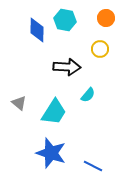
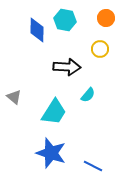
gray triangle: moved 5 px left, 6 px up
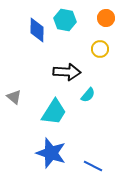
black arrow: moved 5 px down
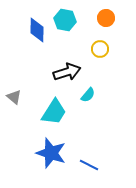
black arrow: rotated 20 degrees counterclockwise
blue line: moved 4 px left, 1 px up
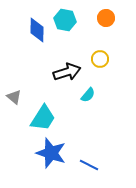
yellow circle: moved 10 px down
cyan trapezoid: moved 11 px left, 6 px down
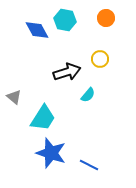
blue diamond: rotated 30 degrees counterclockwise
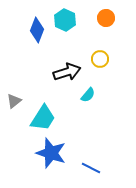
cyan hexagon: rotated 15 degrees clockwise
blue diamond: rotated 50 degrees clockwise
gray triangle: moved 4 px down; rotated 42 degrees clockwise
blue line: moved 2 px right, 3 px down
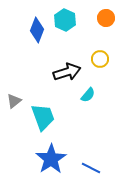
cyan trapezoid: moved 1 px up; rotated 52 degrees counterclockwise
blue star: moved 6 px down; rotated 20 degrees clockwise
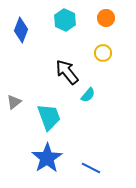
blue diamond: moved 16 px left
yellow circle: moved 3 px right, 6 px up
black arrow: rotated 112 degrees counterclockwise
gray triangle: moved 1 px down
cyan trapezoid: moved 6 px right
blue star: moved 4 px left, 1 px up
